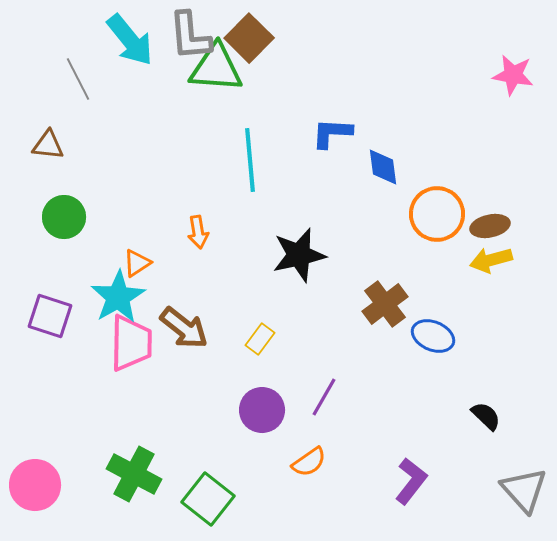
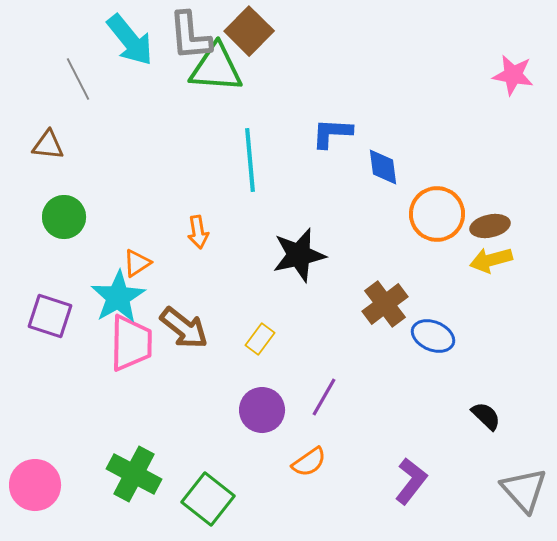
brown square: moved 7 px up
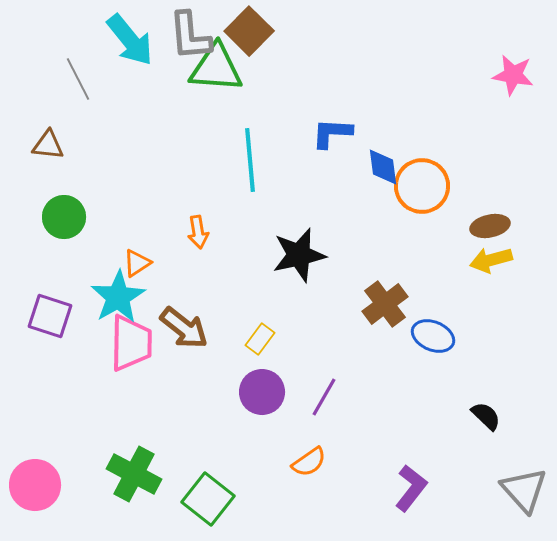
orange circle: moved 15 px left, 28 px up
purple circle: moved 18 px up
purple L-shape: moved 7 px down
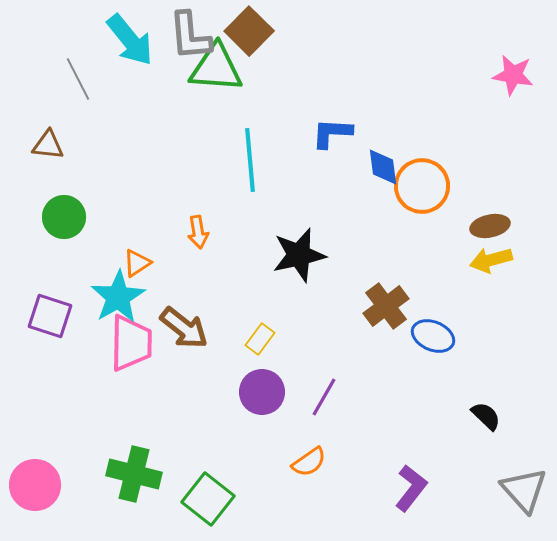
brown cross: moved 1 px right, 2 px down
green cross: rotated 14 degrees counterclockwise
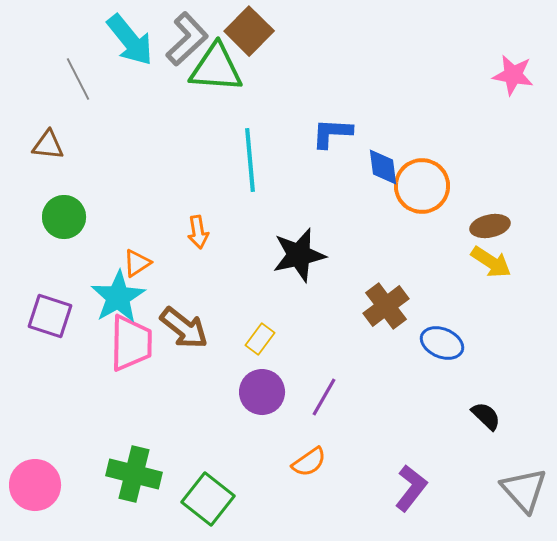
gray L-shape: moved 3 px left, 3 px down; rotated 128 degrees counterclockwise
yellow arrow: moved 2 px down; rotated 132 degrees counterclockwise
blue ellipse: moved 9 px right, 7 px down
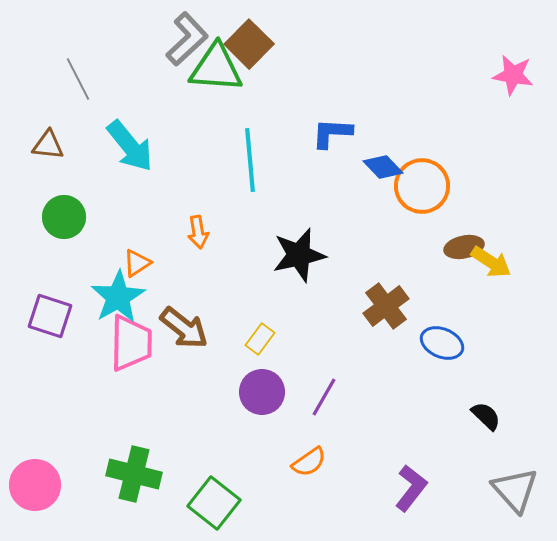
brown square: moved 13 px down
cyan arrow: moved 106 px down
blue diamond: rotated 36 degrees counterclockwise
brown ellipse: moved 26 px left, 21 px down
gray triangle: moved 9 px left
green square: moved 6 px right, 4 px down
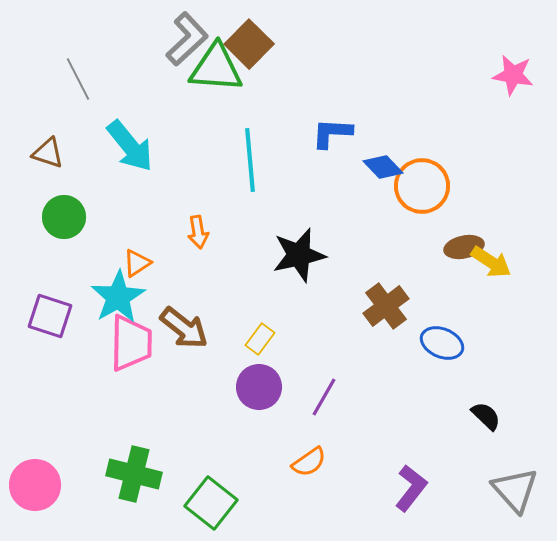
brown triangle: moved 8 px down; rotated 12 degrees clockwise
purple circle: moved 3 px left, 5 px up
green square: moved 3 px left
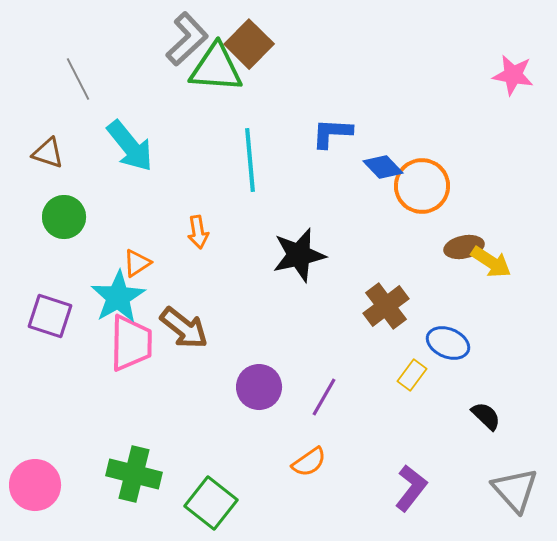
yellow rectangle: moved 152 px right, 36 px down
blue ellipse: moved 6 px right
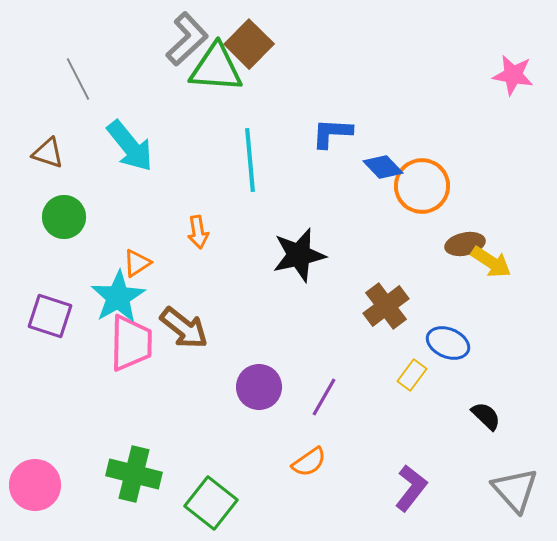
brown ellipse: moved 1 px right, 3 px up
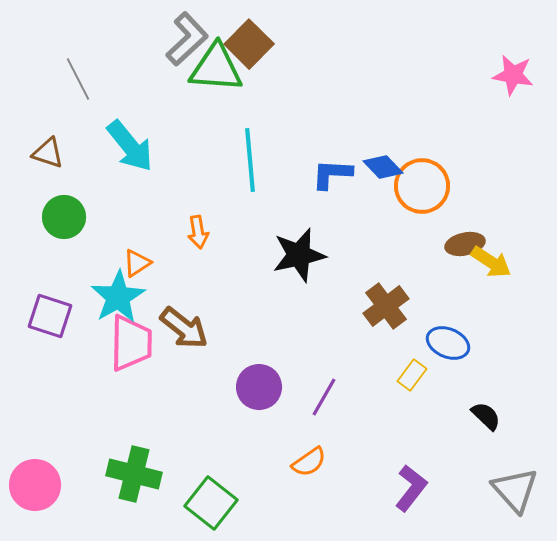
blue L-shape: moved 41 px down
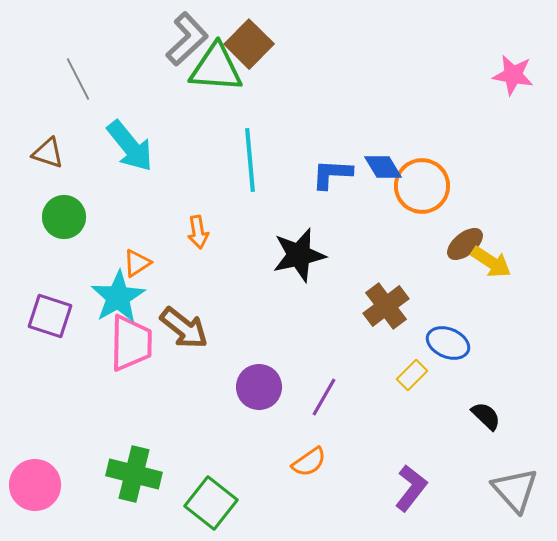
blue diamond: rotated 12 degrees clockwise
brown ellipse: rotated 27 degrees counterclockwise
yellow rectangle: rotated 8 degrees clockwise
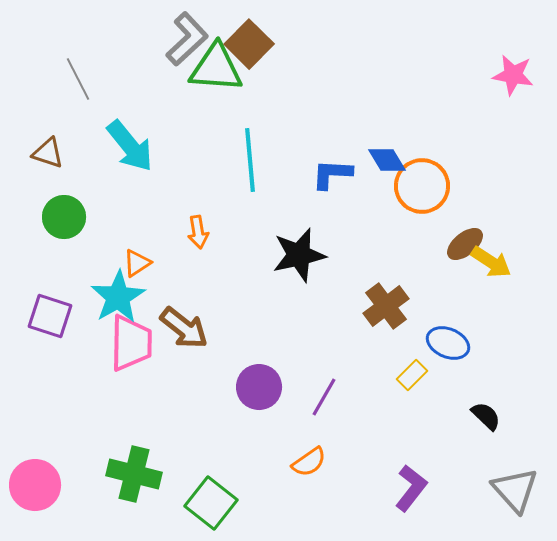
blue diamond: moved 4 px right, 7 px up
